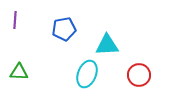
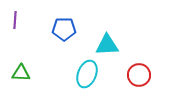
blue pentagon: rotated 10 degrees clockwise
green triangle: moved 2 px right, 1 px down
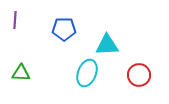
cyan ellipse: moved 1 px up
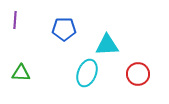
red circle: moved 1 px left, 1 px up
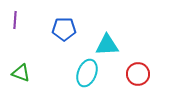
green triangle: rotated 18 degrees clockwise
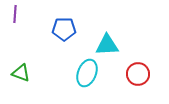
purple line: moved 6 px up
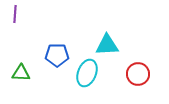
blue pentagon: moved 7 px left, 26 px down
green triangle: rotated 18 degrees counterclockwise
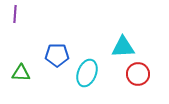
cyan triangle: moved 16 px right, 2 px down
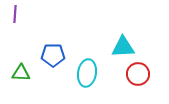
blue pentagon: moved 4 px left
cyan ellipse: rotated 12 degrees counterclockwise
